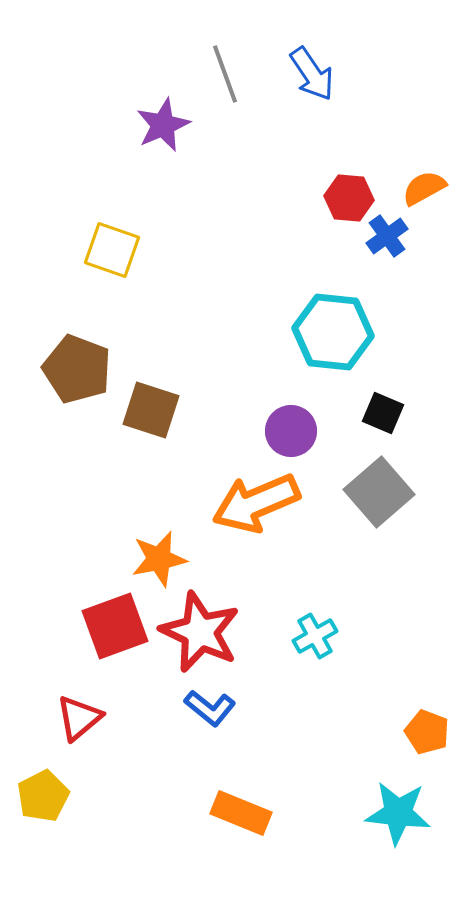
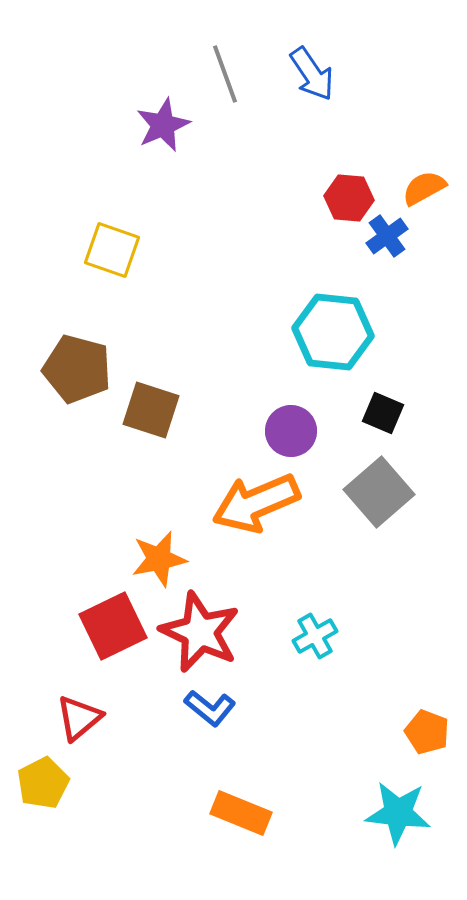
brown pentagon: rotated 6 degrees counterclockwise
red square: moved 2 px left; rotated 6 degrees counterclockwise
yellow pentagon: moved 13 px up
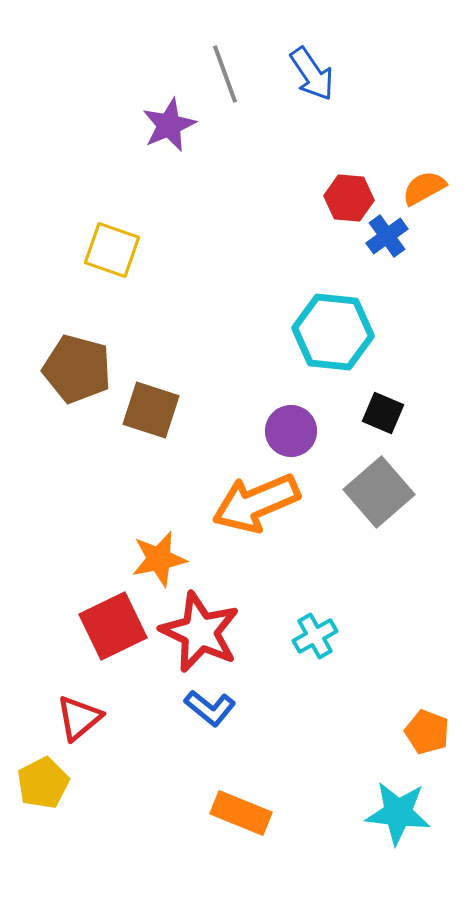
purple star: moved 6 px right
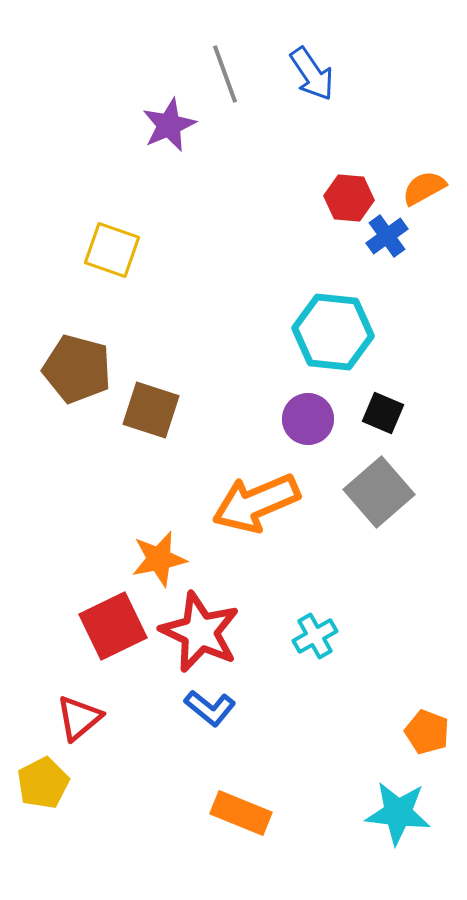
purple circle: moved 17 px right, 12 px up
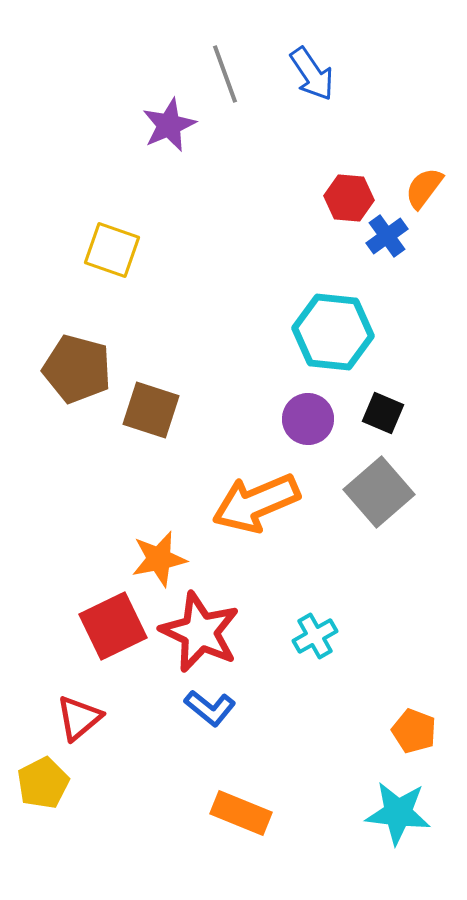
orange semicircle: rotated 24 degrees counterclockwise
orange pentagon: moved 13 px left, 1 px up
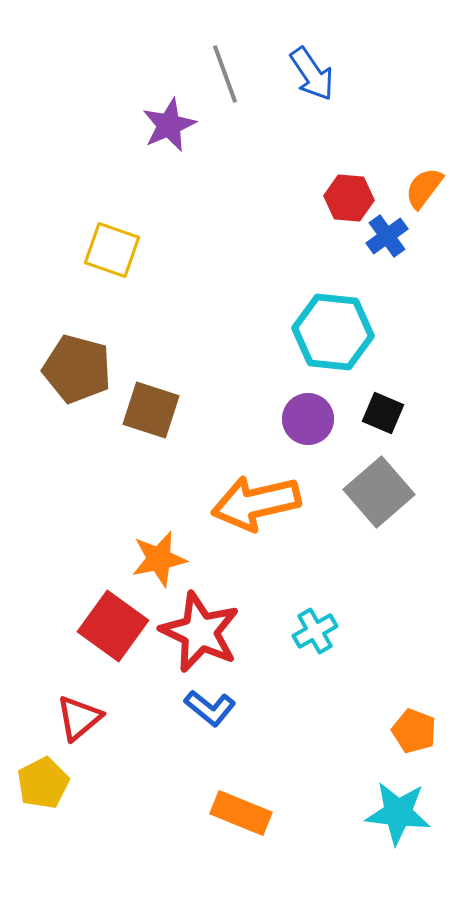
orange arrow: rotated 10 degrees clockwise
red square: rotated 28 degrees counterclockwise
cyan cross: moved 5 px up
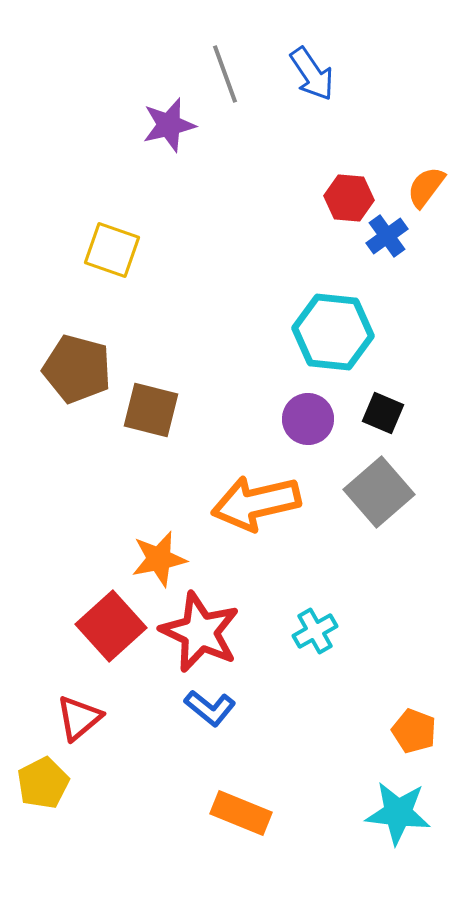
purple star: rotated 10 degrees clockwise
orange semicircle: moved 2 px right, 1 px up
brown square: rotated 4 degrees counterclockwise
red square: moved 2 px left; rotated 12 degrees clockwise
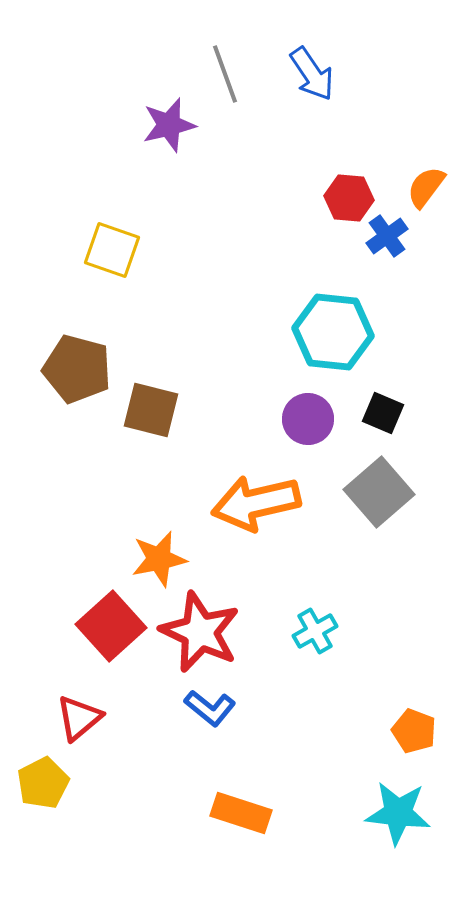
orange rectangle: rotated 4 degrees counterclockwise
